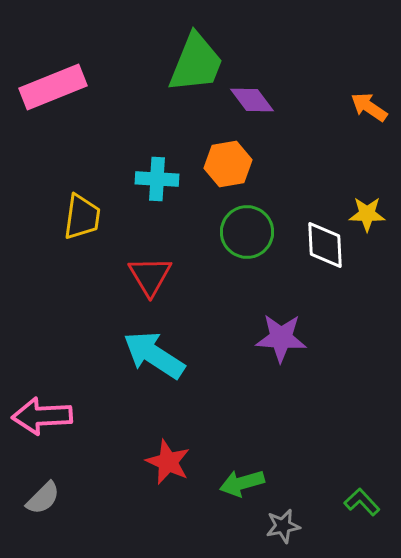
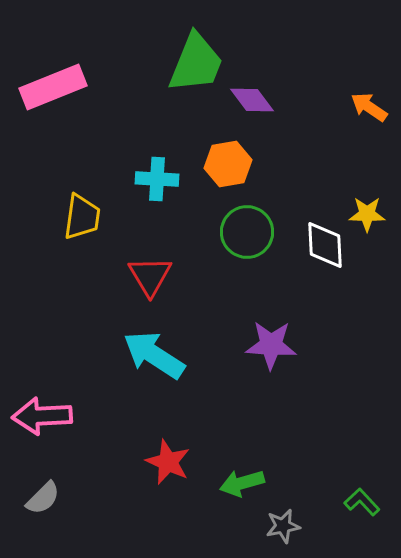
purple star: moved 10 px left, 7 px down
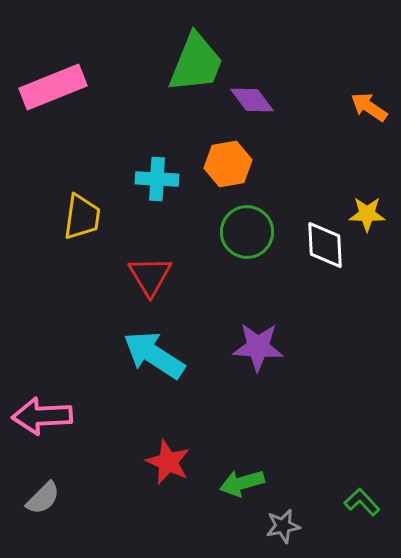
purple star: moved 13 px left, 2 px down
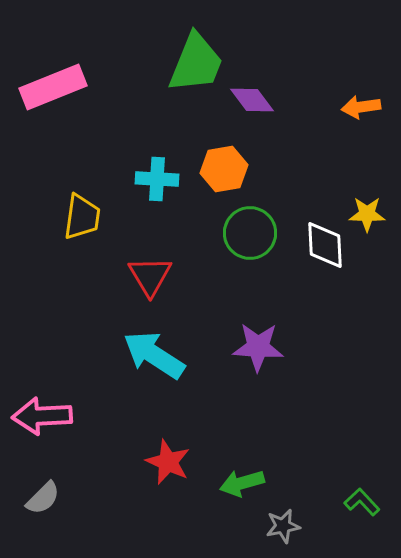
orange arrow: moved 8 px left; rotated 42 degrees counterclockwise
orange hexagon: moved 4 px left, 5 px down
green circle: moved 3 px right, 1 px down
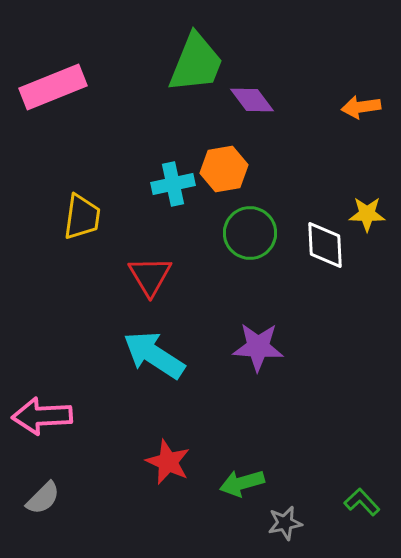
cyan cross: moved 16 px right, 5 px down; rotated 15 degrees counterclockwise
gray star: moved 2 px right, 3 px up
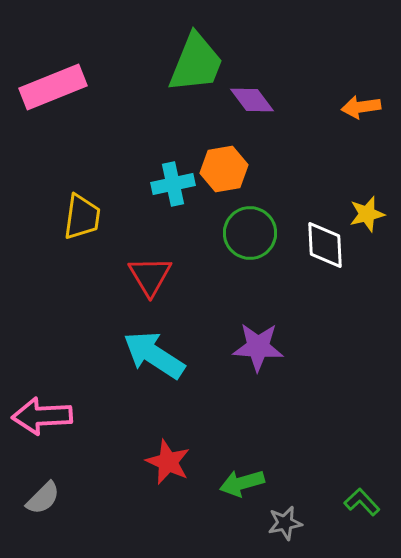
yellow star: rotated 15 degrees counterclockwise
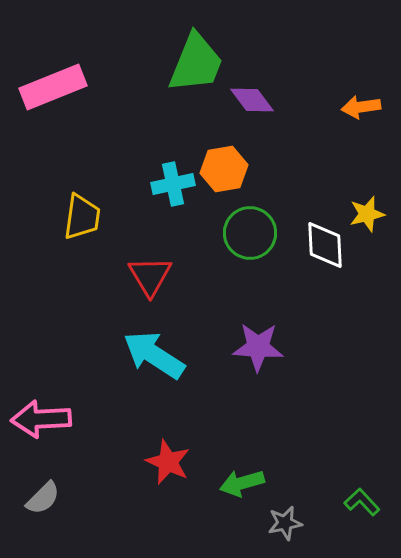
pink arrow: moved 1 px left, 3 px down
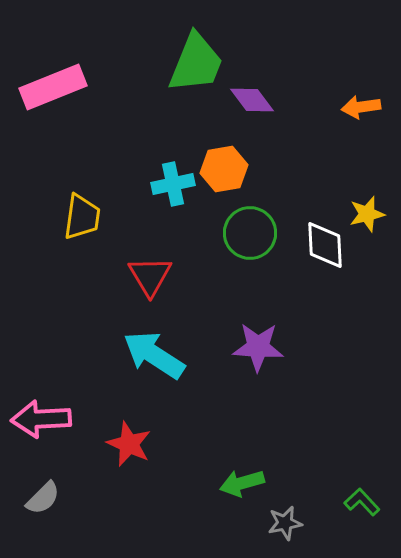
red star: moved 39 px left, 18 px up
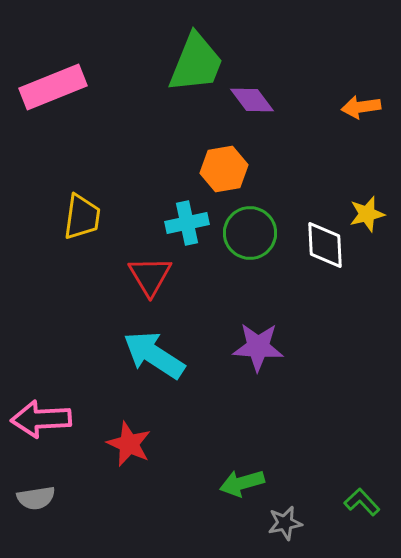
cyan cross: moved 14 px right, 39 px down
gray semicircle: moved 7 px left; rotated 36 degrees clockwise
